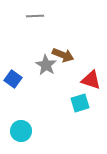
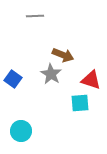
gray star: moved 5 px right, 9 px down
cyan square: rotated 12 degrees clockwise
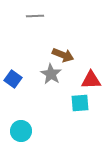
red triangle: rotated 20 degrees counterclockwise
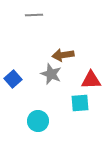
gray line: moved 1 px left, 1 px up
brown arrow: rotated 150 degrees clockwise
gray star: rotated 10 degrees counterclockwise
blue square: rotated 12 degrees clockwise
cyan circle: moved 17 px right, 10 px up
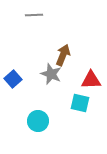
brown arrow: rotated 120 degrees clockwise
cyan square: rotated 18 degrees clockwise
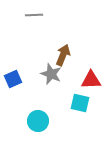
blue square: rotated 18 degrees clockwise
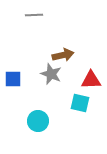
brown arrow: rotated 55 degrees clockwise
blue square: rotated 24 degrees clockwise
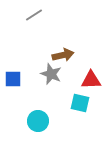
gray line: rotated 30 degrees counterclockwise
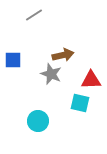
blue square: moved 19 px up
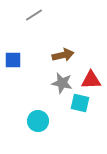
gray star: moved 11 px right, 9 px down; rotated 10 degrees counterclockwise
